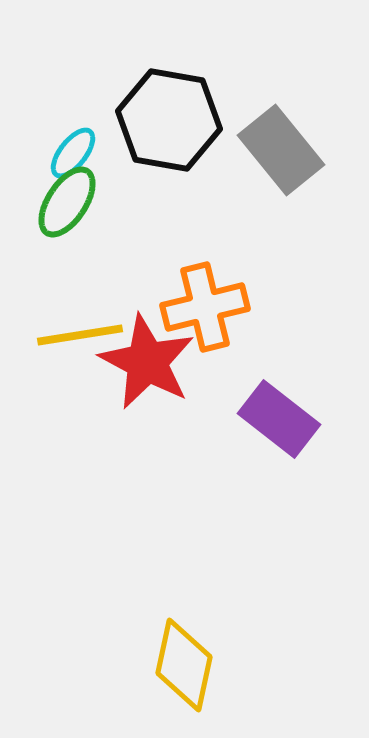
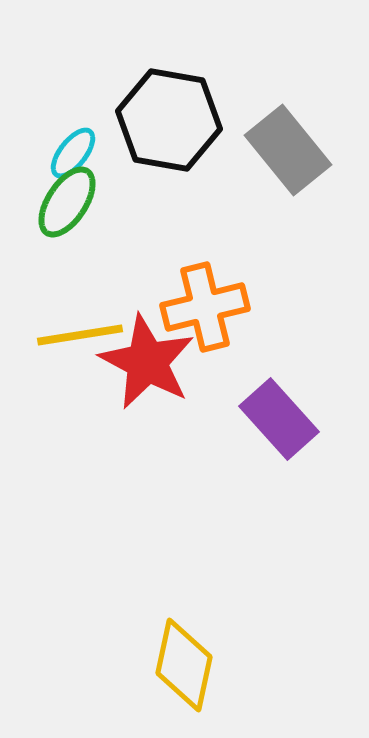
gray rectangle: moved 7 px right
purple rectangle: rotated 10 degrees clockwise
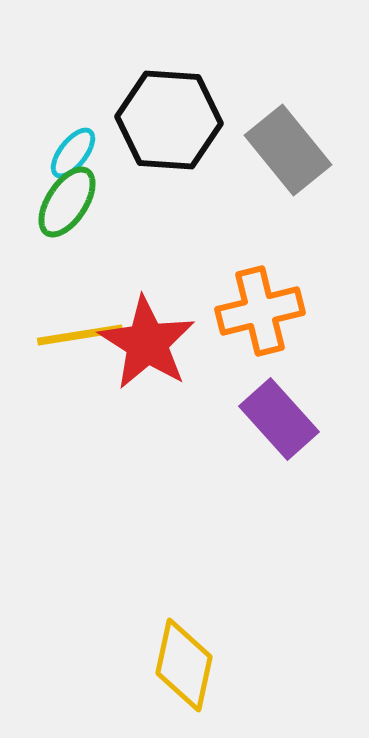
black hexagon: rotated 6 degrees counterclockwise
orange cross: moved 55 px right, 4 px down
red star: moved 19 px up; rotated 4 degrees clockwise
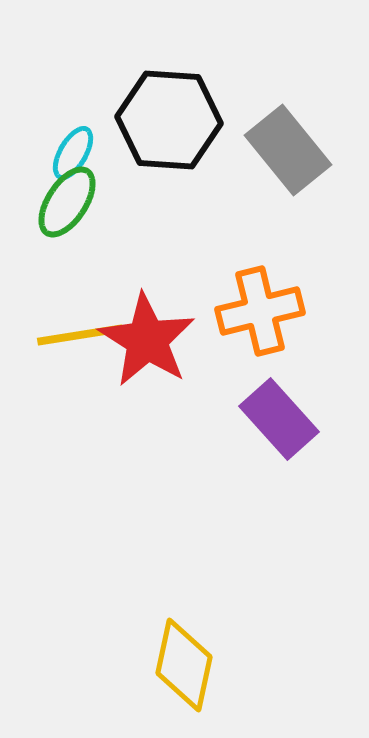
cyan ellipse: rotated 8 degrees counterclockwise
red star: moved 3 px up
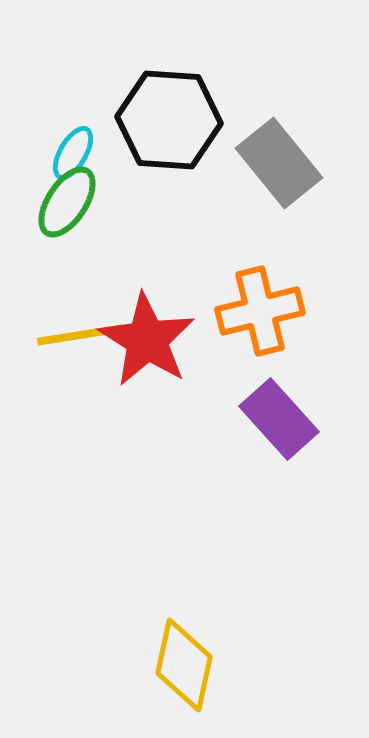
gray rectangle: moved 9 px left, 13 px down
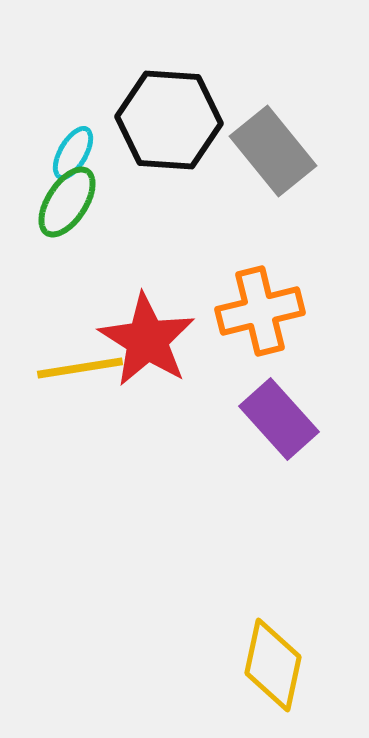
gray rectangle: moved 6 px left, 12 px up
yellow line: moved 33 px down
yellow diamond: moved 89 px right
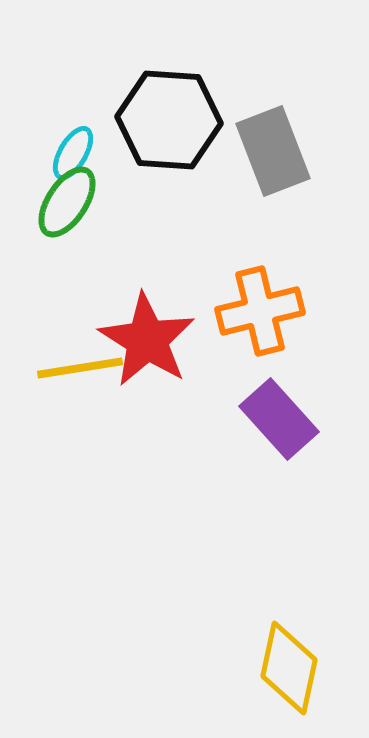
gray rectangle: rotated 18 degrees clockwise
yellow diamond: moved 16 px right, 3 px down
